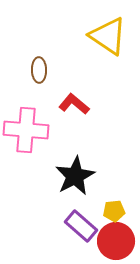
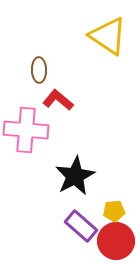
red L-shape: moved 16 px left, 4 px up
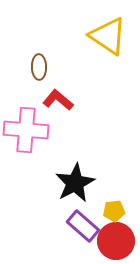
brown ellipse: moved 3 px up
black star: moved 7 px down
purple rectangle: moved 2 px right
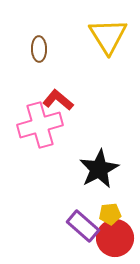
yellow triangle: rotated 24 degrees clockwise
brown ellipse: moved 18 px up
pink cross: moved 14 px right, 5 px up; rotated 21 degrees counterclockwise
black star: moved 24 px right, 14 px up
yellow pentagon: moved 4 px left, 3 px down
red circle: moved 1 px left, 3 px up
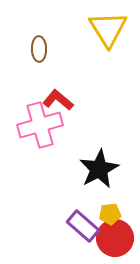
yellow triangle: moved 7 px up
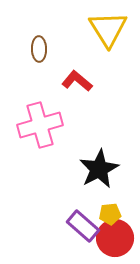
red L-shape: moved 19 px right, 19 px up
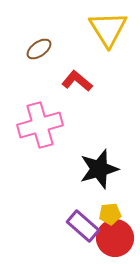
brown ellipse: rotated 55 degrees clockwise
black star: rotated 12 degrees clockwise
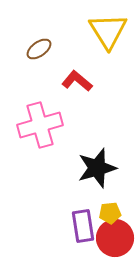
yellow triangle: moved 2 px down
black star: moved 2 px left, 1 px up
yellow pentagon: moved 1 px up
purple rectangle: rotated 40 degrees clockwise
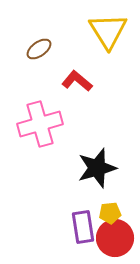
pink cross: moved 1 px up
purple rectangle: moved 1 px down
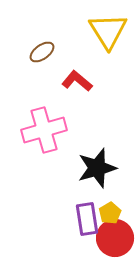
brown ellipse: moved 3 px right, 3 px down
pink cross: moved 4 px right, 6 px down
yellow pentagon: rotated 25 degrees counterclockwise
purple rectangle: moved 4 px right, 8 px up
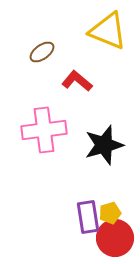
yellow triangle: rotated 36 degrees counterclockwise
pink cross: rotated 9 degrees clockwise
black star: moved 7 px right, 23 px up
yellow pentagon: rotated 15 degrees clockwise
purple rectangle: moved 1 px right, 2 px up
